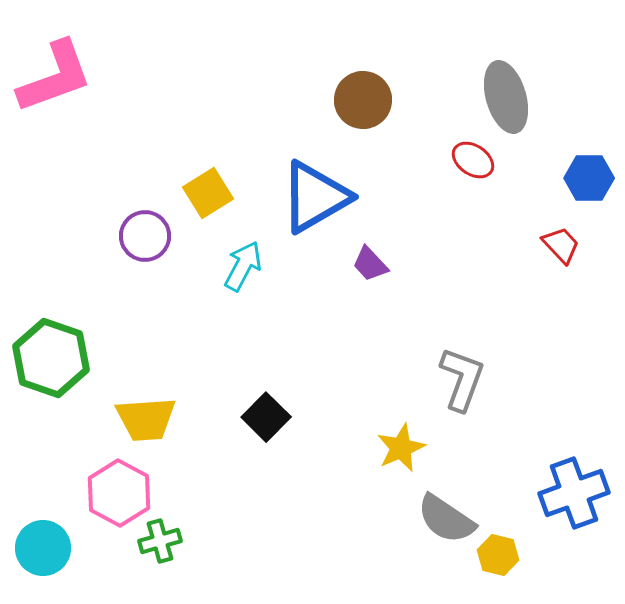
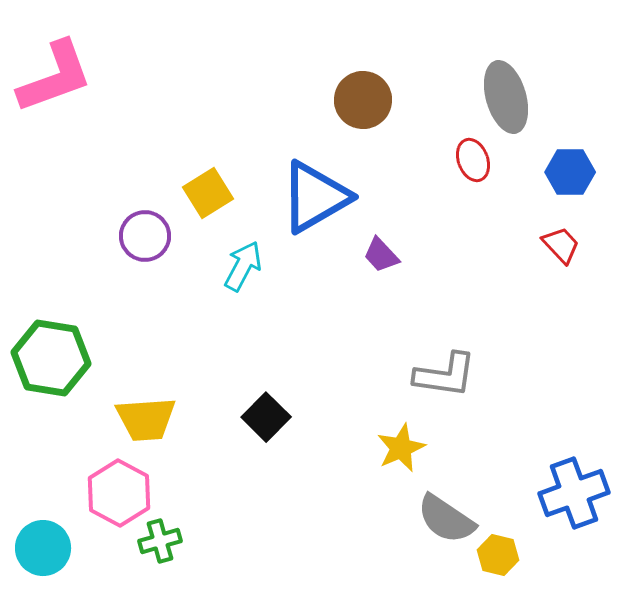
red ellipse: rotated 36 degrees clockwise
blue hexagon: moved 19 px left, 6 px up
purple trapezoid: moved 11 px right, 9 px up
green hexagon: rotated 10 degrees counterclockwise
gray L-shape: moved 17 px left, 4 px up; rotated 78 degrees clockwise
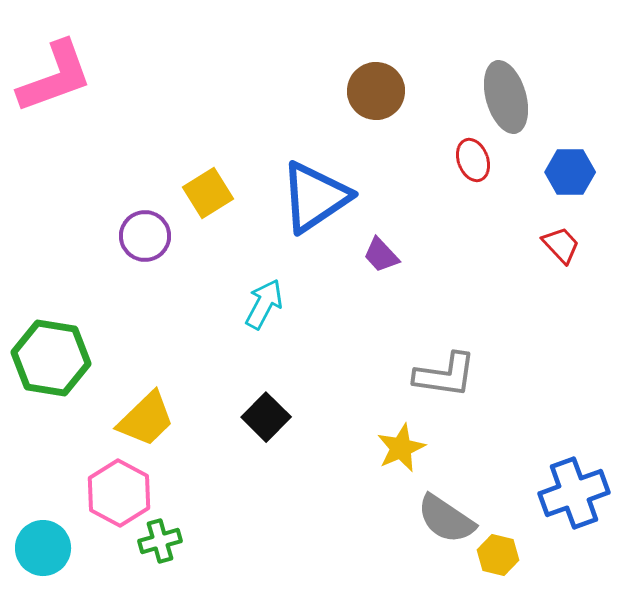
brown circle: moved 13 px right, 9 px up
blue triangle: rotated 4 degrees counterclockwise
cyan arrow: moved 21 px right, 38 px down
yellow trapezoid: rotated 40 degrees counterclockwise
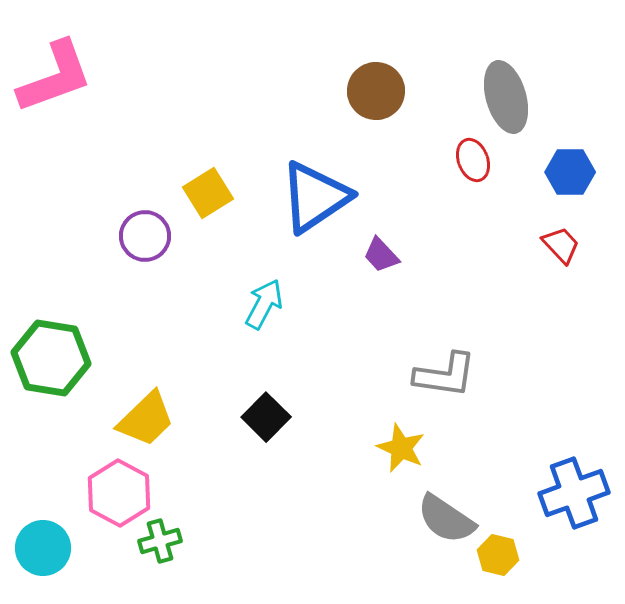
yellow star: rotated 24 degrees counterclockwise
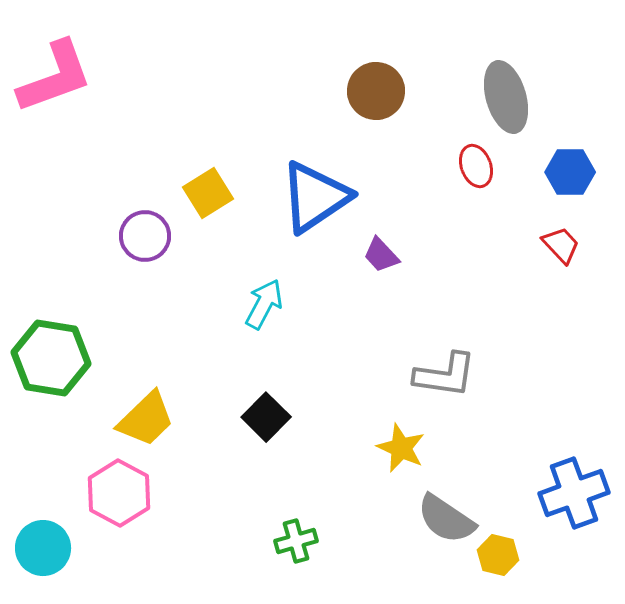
red ellipse: moved 3 px right, 6 px down
green cross: moved 136 px right
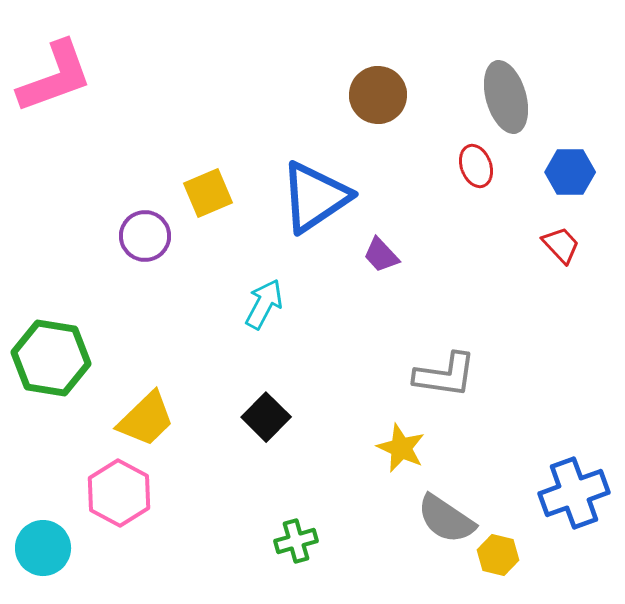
brown circle: moved 2 px right, 4 px down
yellow square: rotated 9 degrees clockwise
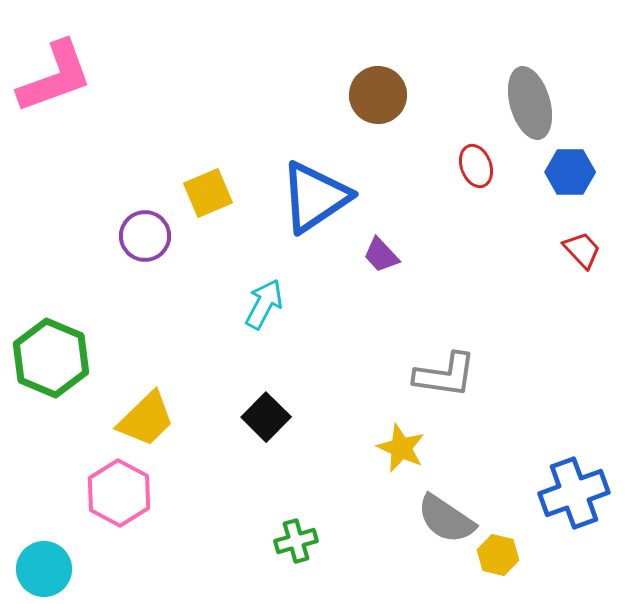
gray ellipse: moved 24 px right, 6 px down
red trapezoid: moved 21 px right, 5 px down
green hexagon: rotated 14 degrees clockwise
cyan circle: moved 1 px right, 21 px down
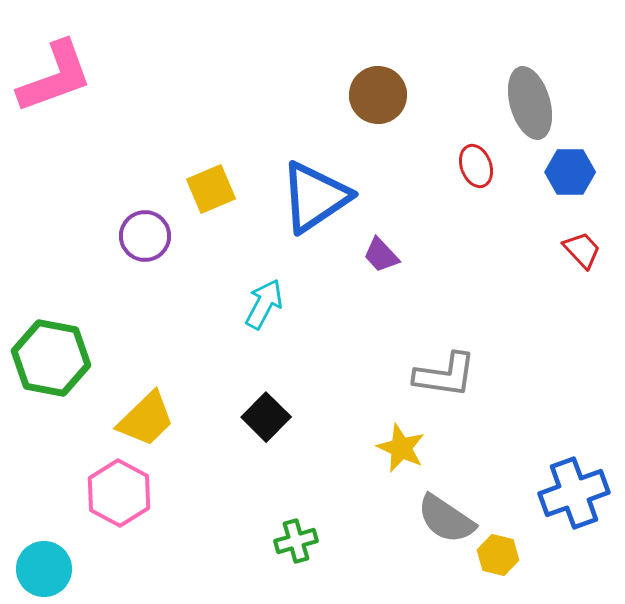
yellow square: moved 3 px right, 4 px up
green hexagon: rotated 12 degrees counterclockwise
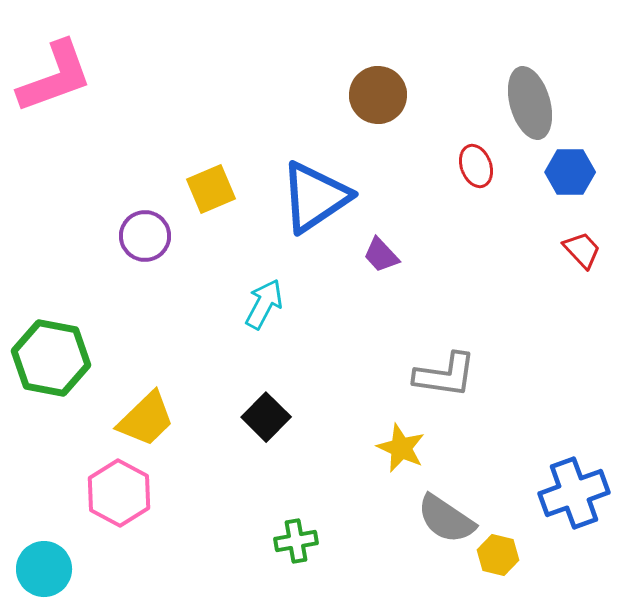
green cross: rotated 6 degrees clockwise
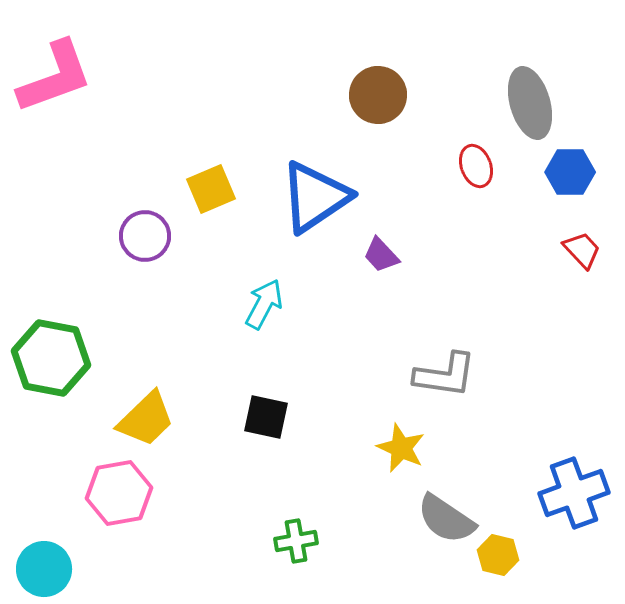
black square: rotated 33 degrees counterclockwise
pink hexagon: rotated 22 degrees clockwise
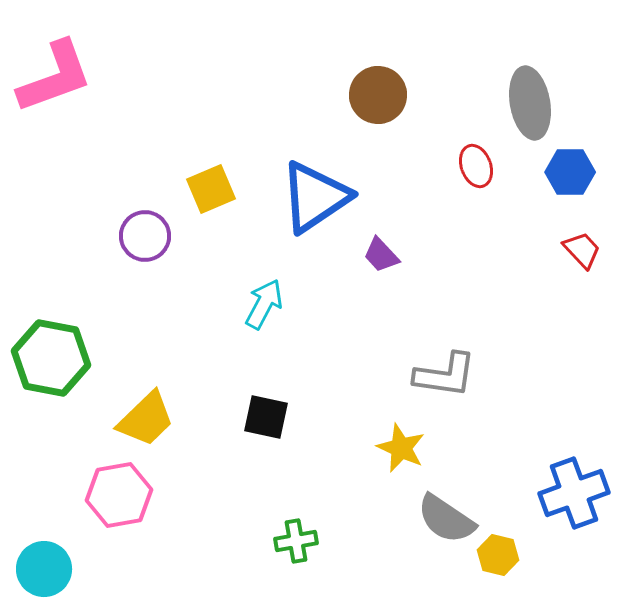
gray ellipse: rotated 6 degrees clockwise
pink hexagon: moved 2 px down
